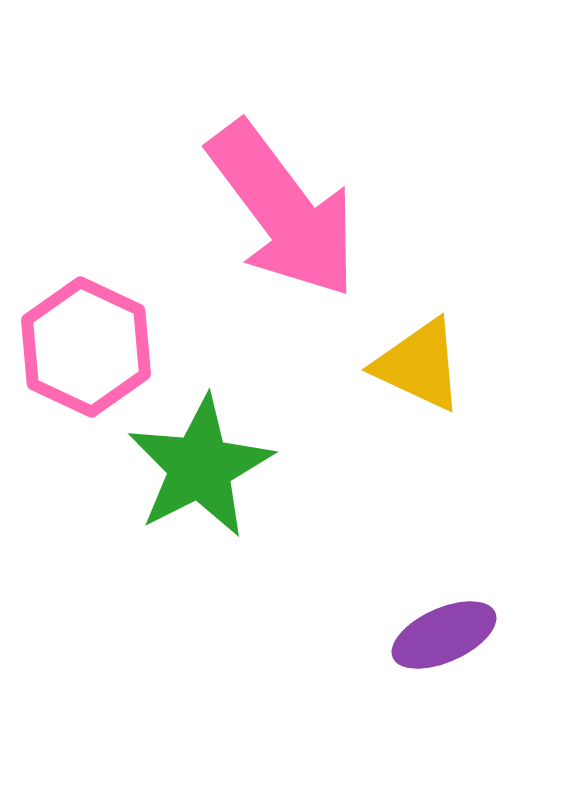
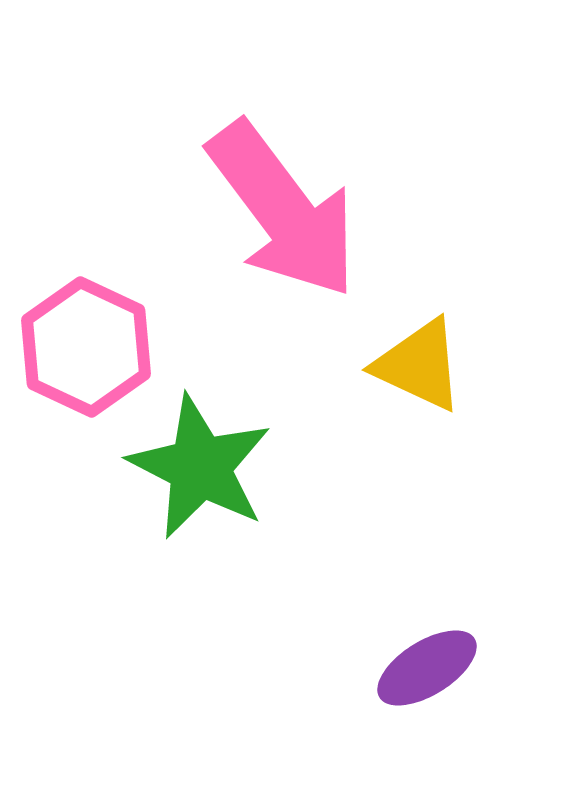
green star: rotated 18 degrees counterclockwise
purple ellipse: moved 17 px left, 33 px down; rotated 8 degrees counterclockwise
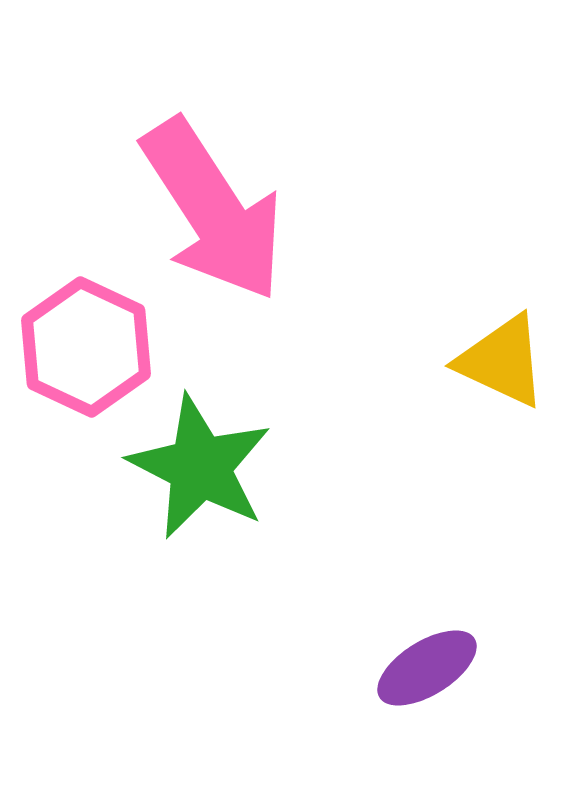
pink arrow: moved 70 px left; rotated 4 degrees clockwise
yellow triangle: moved 83 px right, 4 px up
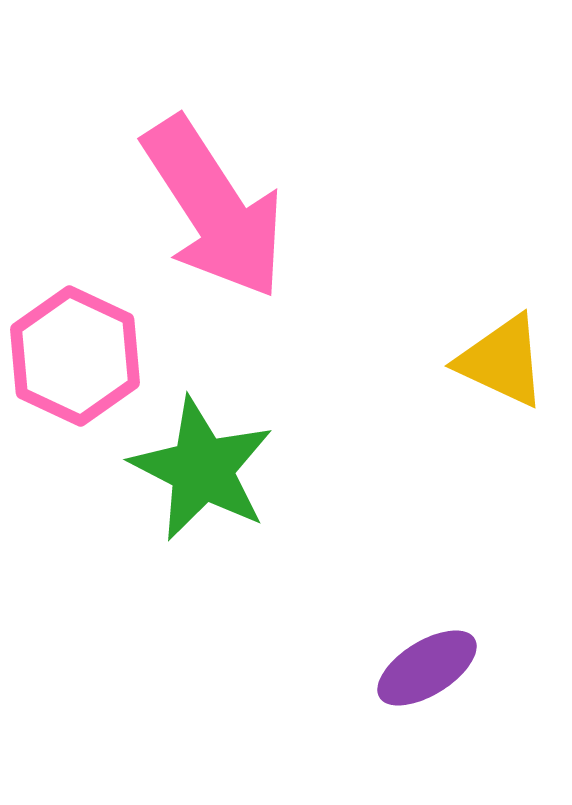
pink arrow: moved 1 px right, 2 px up
pink hexagon: moved 11 px left, 9 px down
green star: moved 2 px right, 2 px down
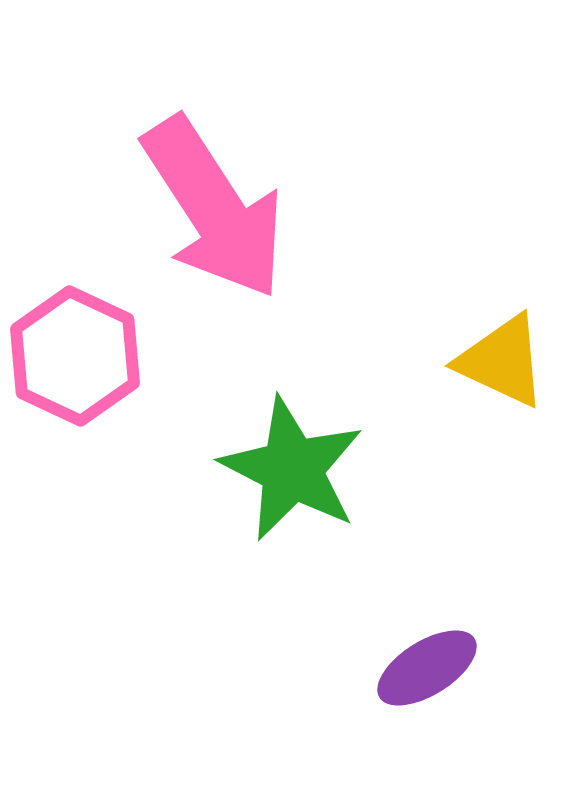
green star: moved 90 px right
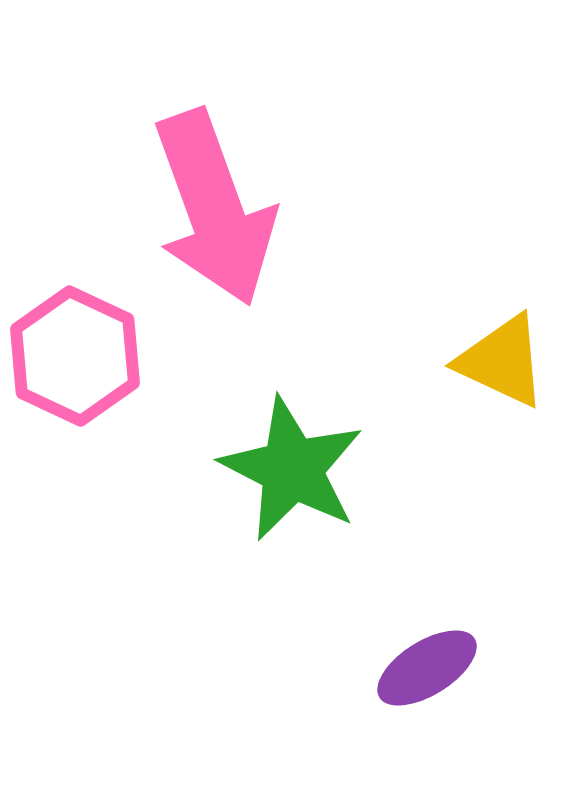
pink arrow: rotated 13 degrees clockwise
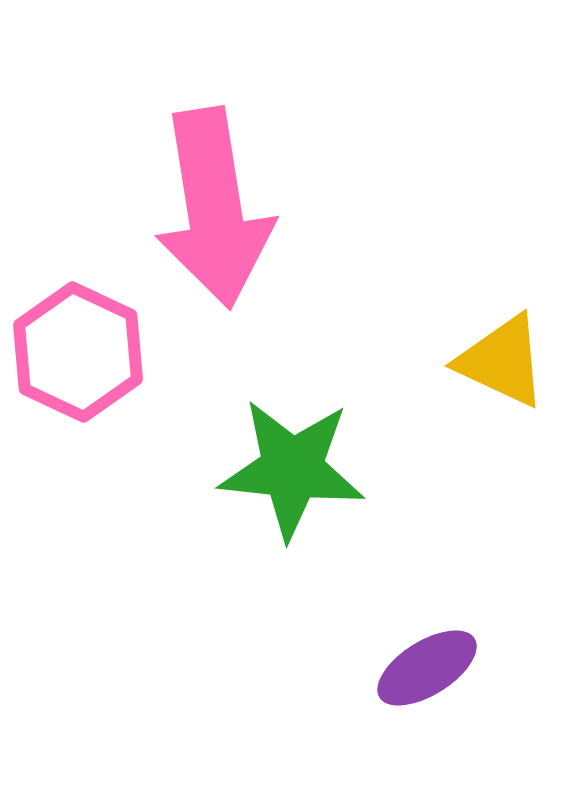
pink arrow: rotated 11 degrees clockwise
pink hexagon: moved 3 px right, 4 px up
green star: rotated 21 degrees counterclockwise
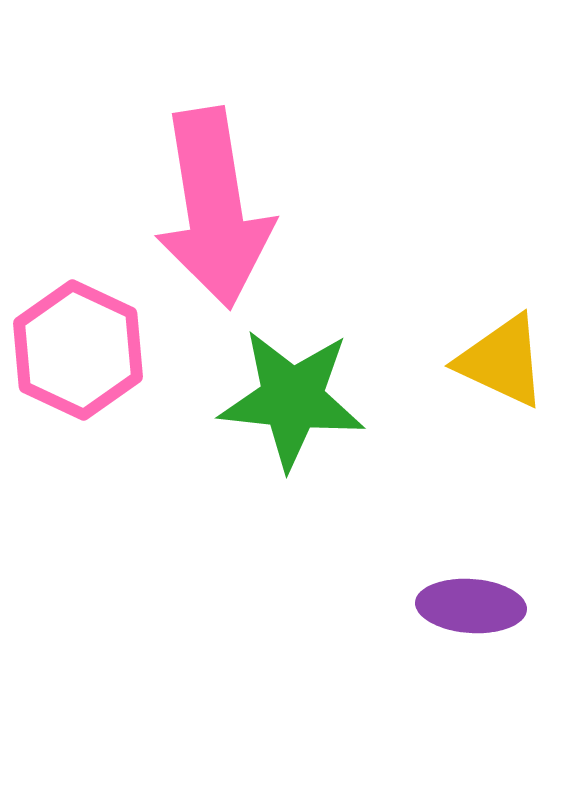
pink hexagon: moved 2 px up
green star: moved 70 px up
purple ellipse: moved 44 px right, 62 px up; rotated 36 degrees clockwise
